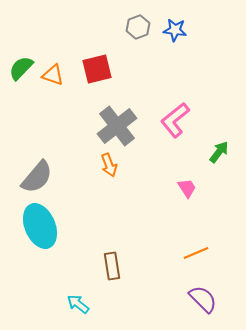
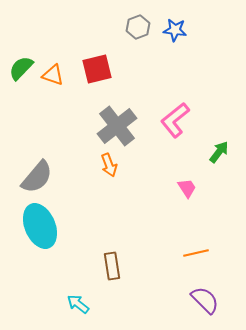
orange line: rotated 10 degrees clockwise
purple semicircle: moved 2 px right, 1 px down
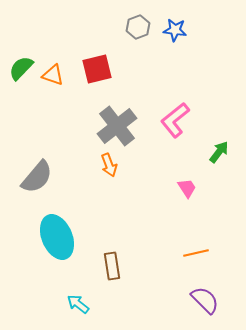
cyan ellipse: moved 17 px right, 11 px down
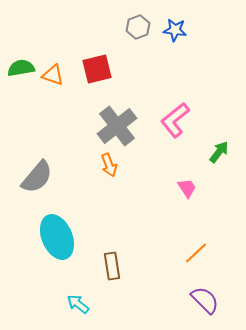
green semicircle: rotated 36 degrees clockwise
orange line: rotated 30 degrees counterclockwise
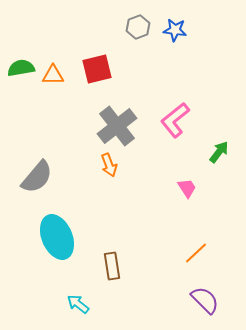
orange triangle: rotated 20 degrees counterclockwise
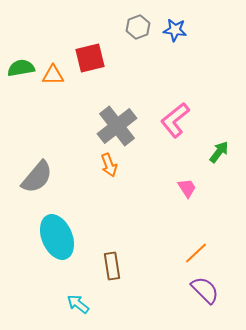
red square: moved 7 px left, 11 px up
purple semicircle: moved 10 px up
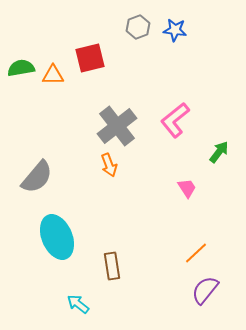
purple semicircle: rotated 96 degrees counterclockwise
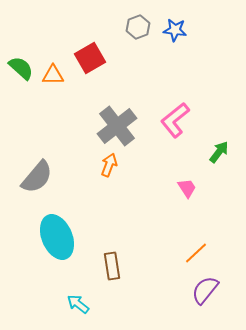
red square: rotated 16 degrees counterclockwise
green semicircle: rotated 52 degrees clockwise
orange arrow: rotated 140 degrees counterclockwise
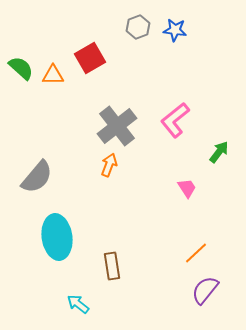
cyan ellipse: rotated 15 degrees clockwise
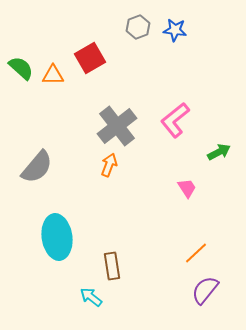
green arrow: rotated 25 degrees clockwise
gray semicircle: moved 10 px up
cyan arrow: moved 13 px right, 7 px up
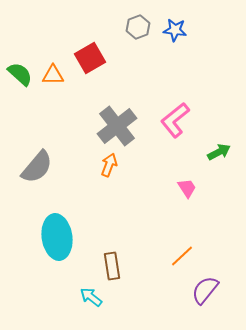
green semicircle: moved 1 px left, 6 px down
orange line: moved 14 px left, 3 px down
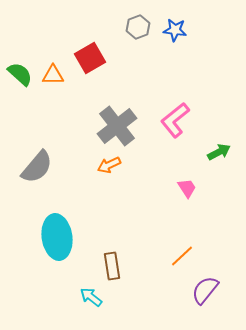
orange arrow: rotated 135 degrees counterclockwise
